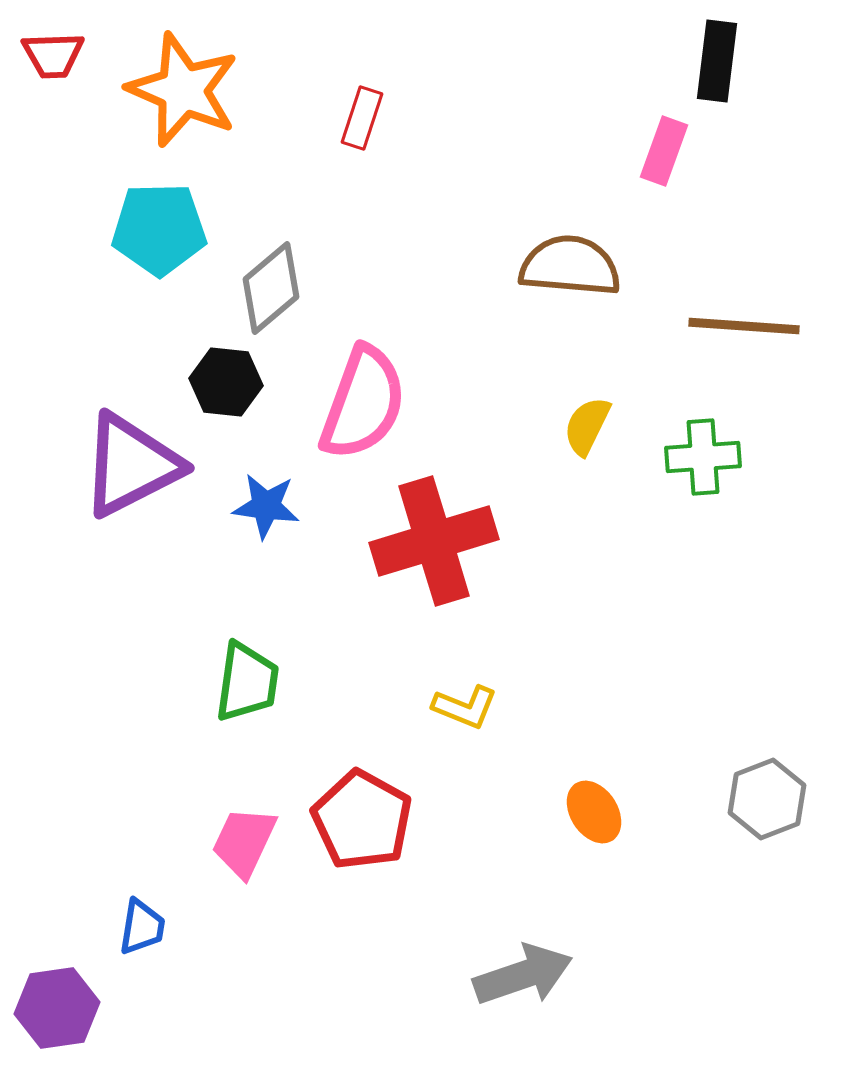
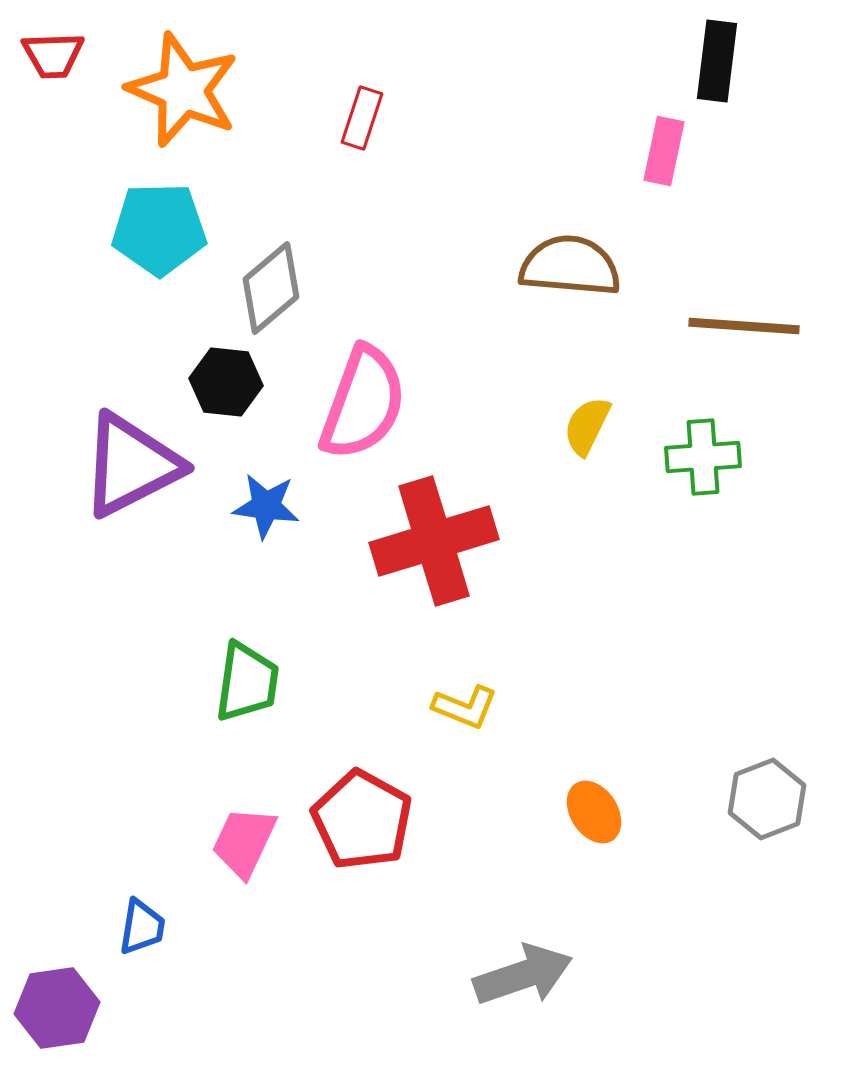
pink rectangle: rotated 8 degrees counterclockwise
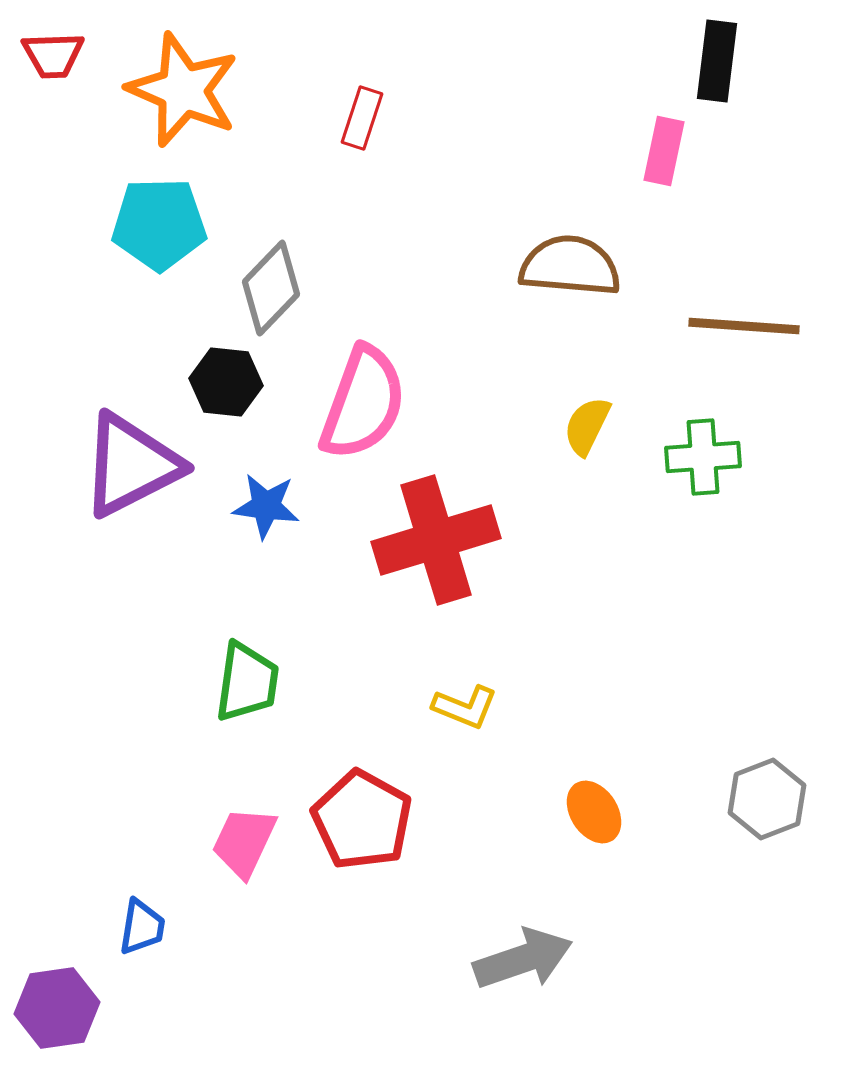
cyan pentagon: moved 5 px up
gray diamond: rotated 6 degrees counterclockwise
red cross: moved 2 px right, 1 px up
gray arrow: moved 16 px up
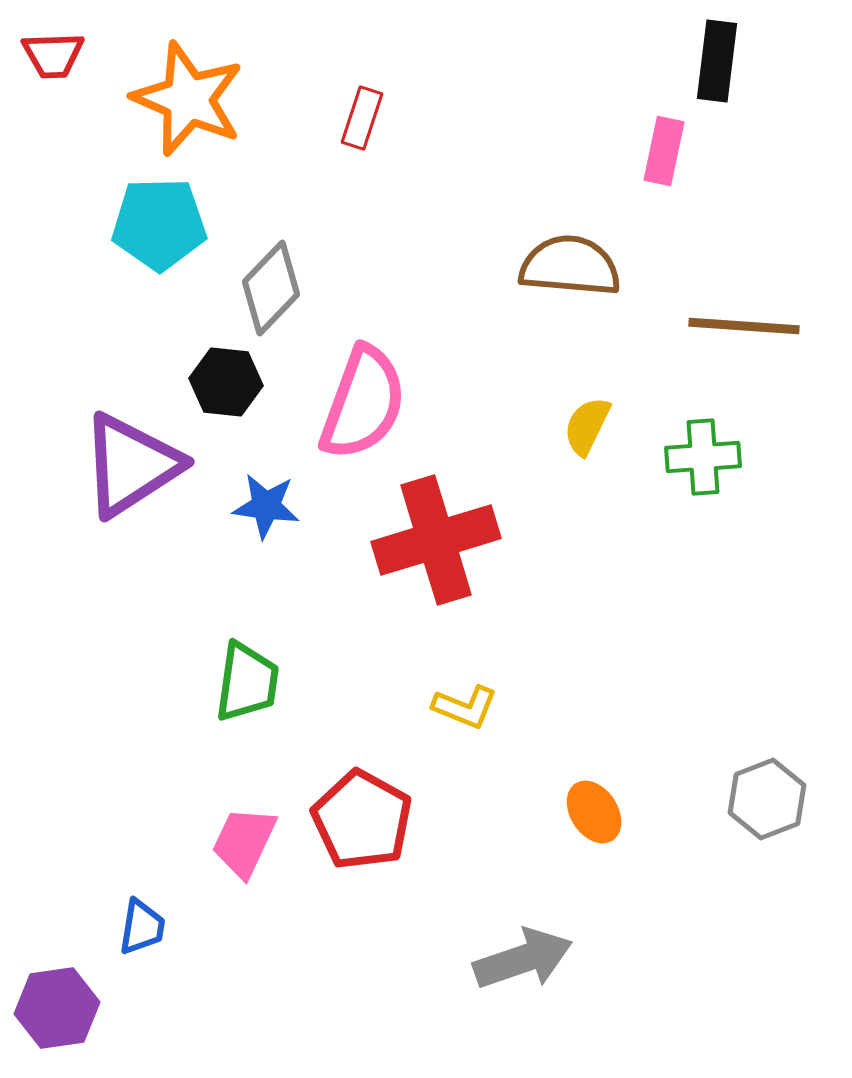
orange star: moved 5 px right, 9 px down
purple triangle: rotated 6 degrees counterclockwise
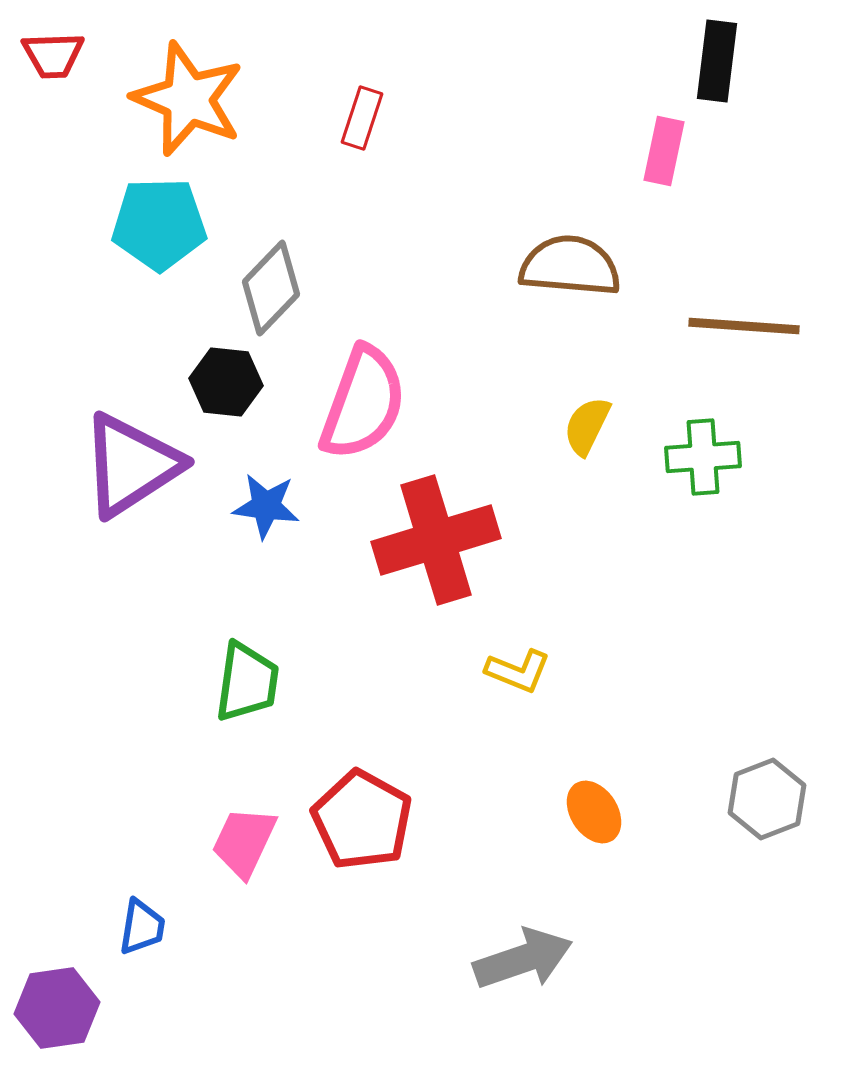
yellow L-shape: moved 53 px right, 36 px up
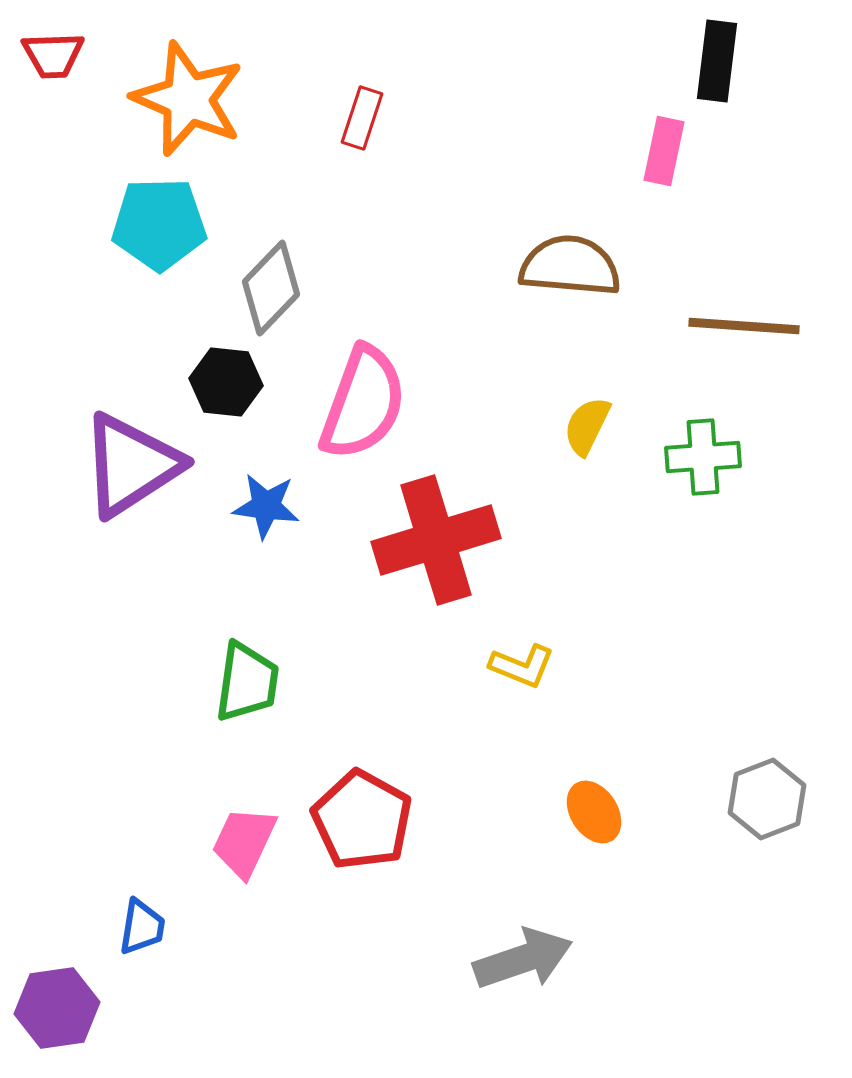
yellow L-shape: moved 4 px right, 5 px up
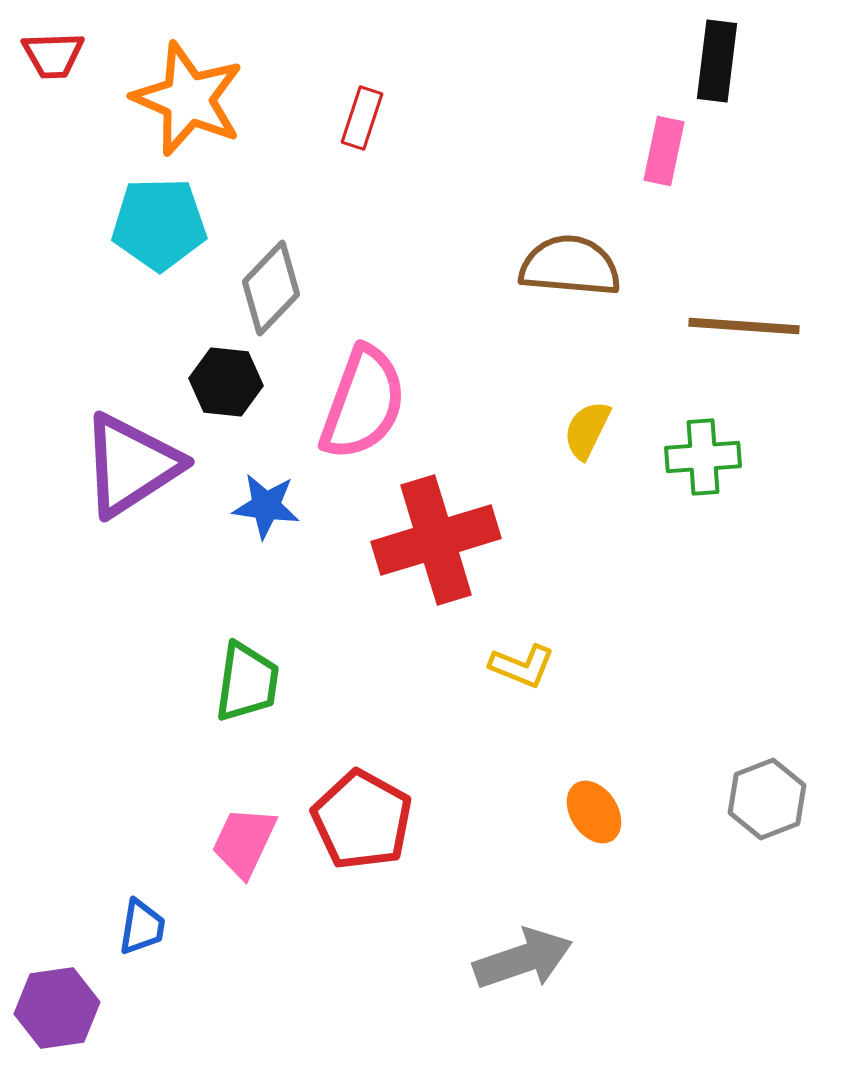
yellow semicircle: moved 4 px down
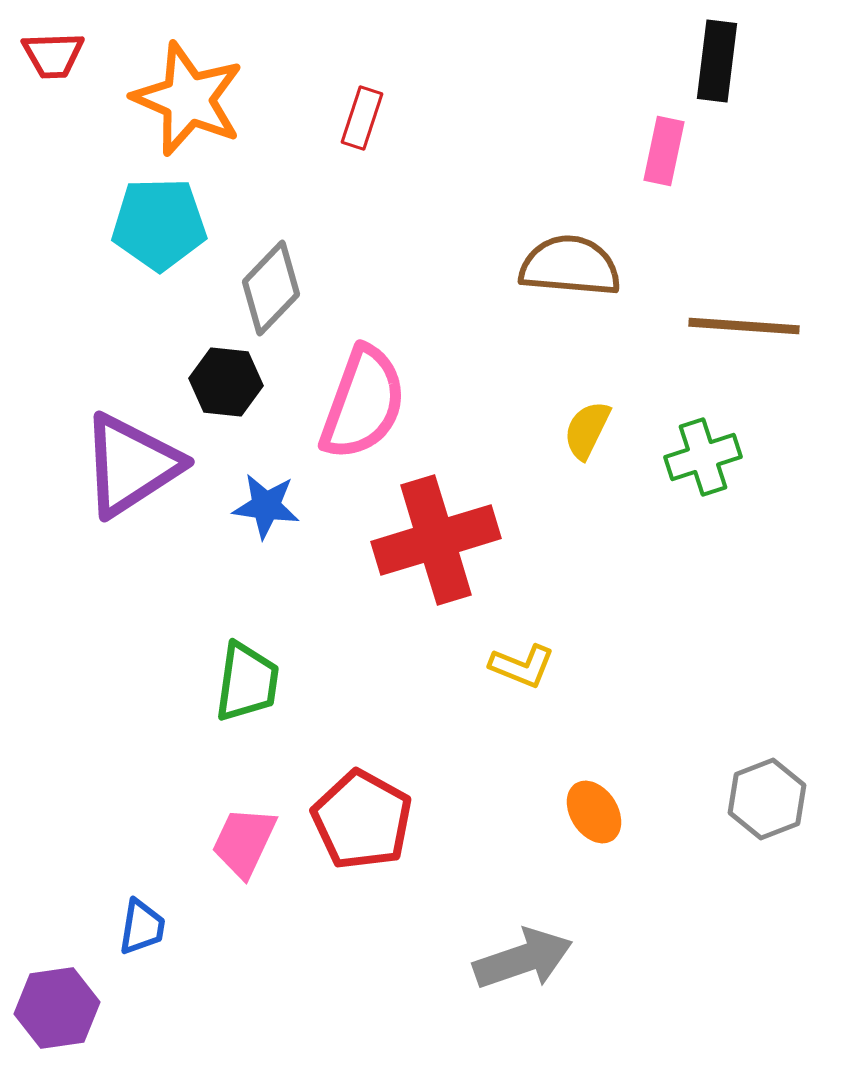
green cross: rotated 14 degrees counterclockwise
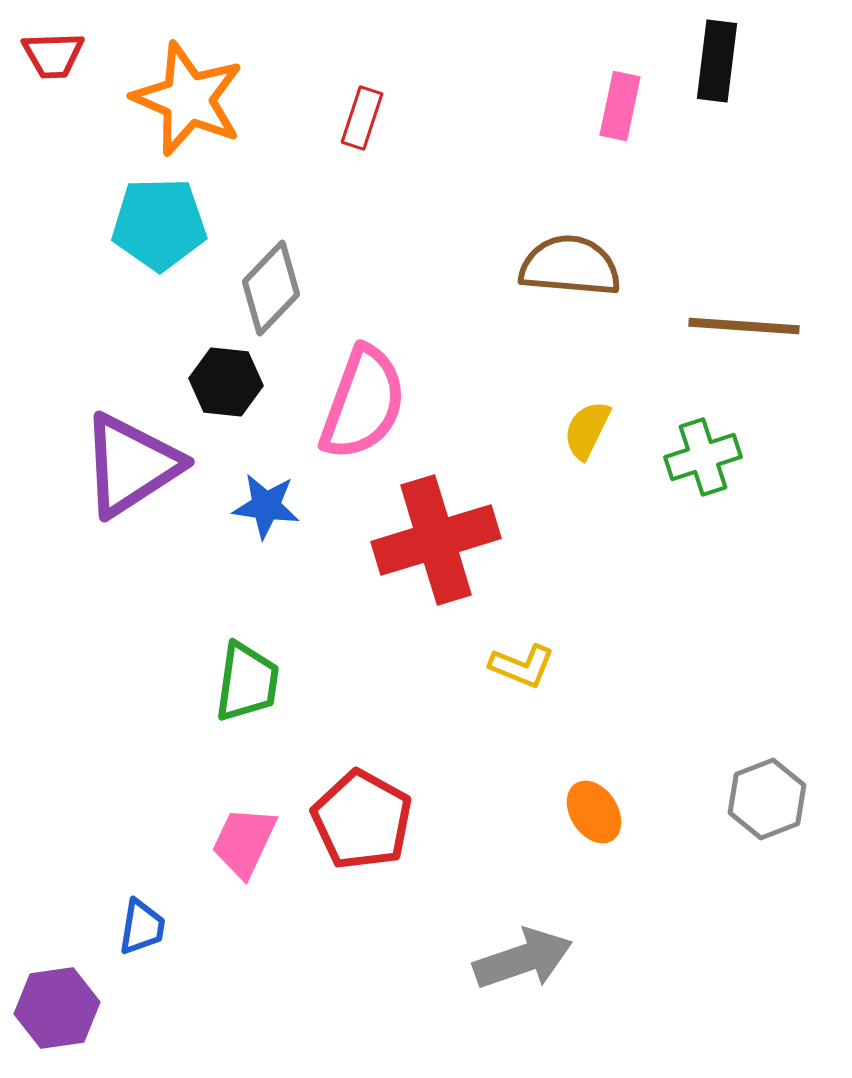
pink rectangle: moved 44 px left, 45 px up
